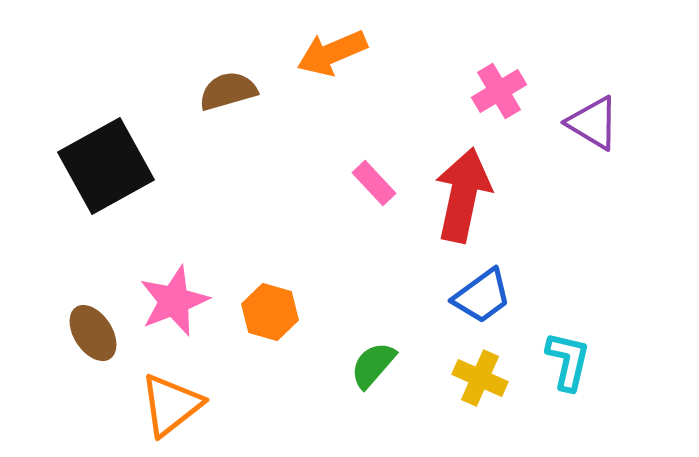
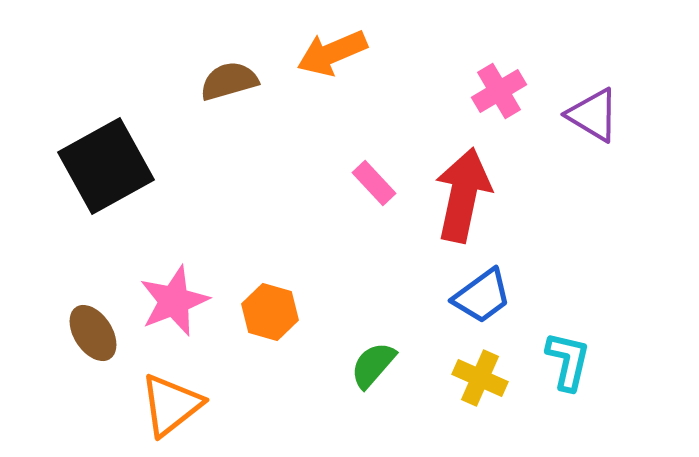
brown semicircle: moved 1 px right, 10 px up
purple triangle: moved 8 px up
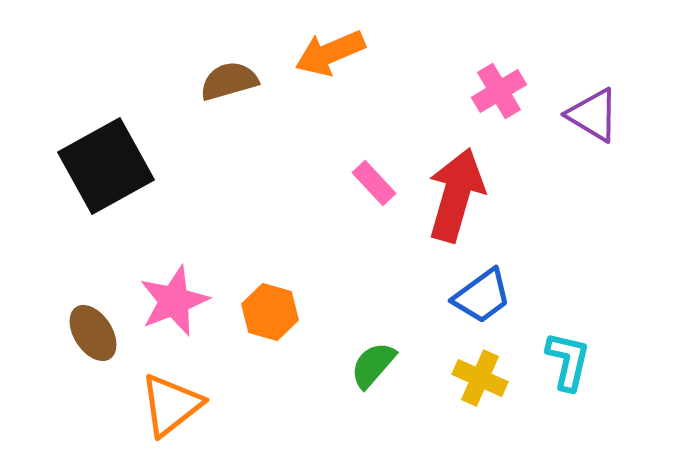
orange arrow: moved 2 px left
red arrow: moved 7 px left; rotated 4 degrees clockwise
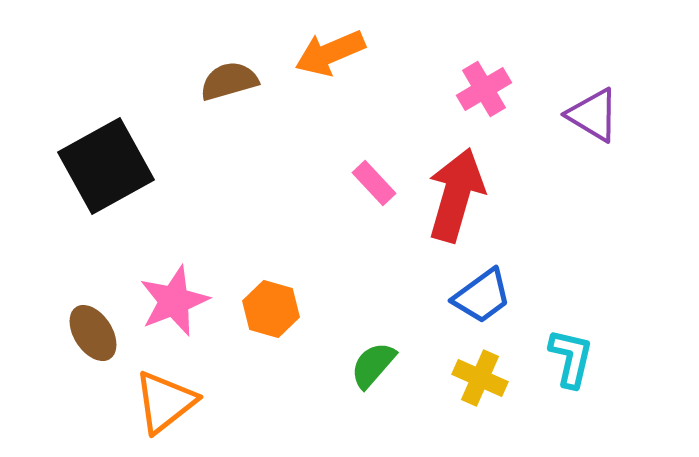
pink cross: moved 15 px left, 2 px up
orange hexagon: moved 1 px right, 3 px up
cyan L-shape: moved 3 px right, 3 px up
orange triangle: moved 6 px left, 3 px up
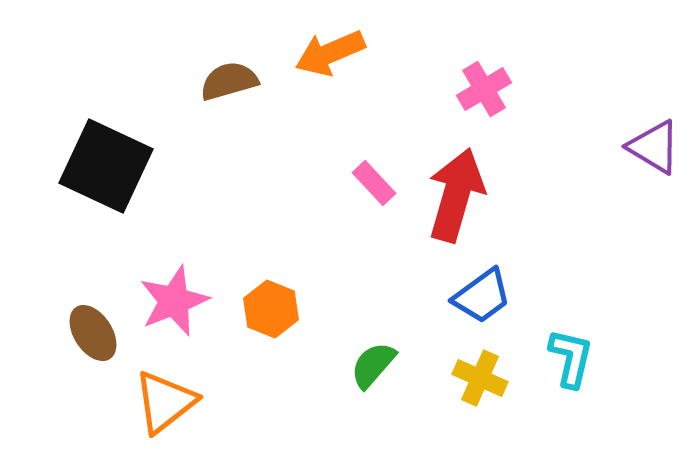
purple triangle: moved 61 px right, 32 px down
black square: rotated 36 degrees counterclockwise
orange hexagon: rotated 6 degrees clockwise
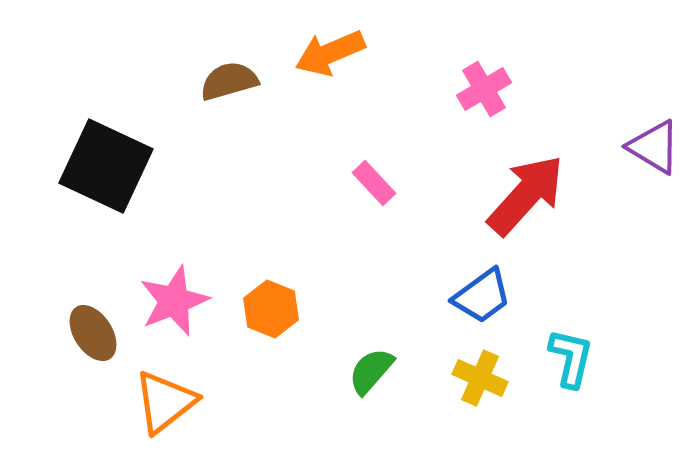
red arrow: moved 70 px right; rotated 26 degrees clockwise
green semicircle: moved 2 px left, 6 px down
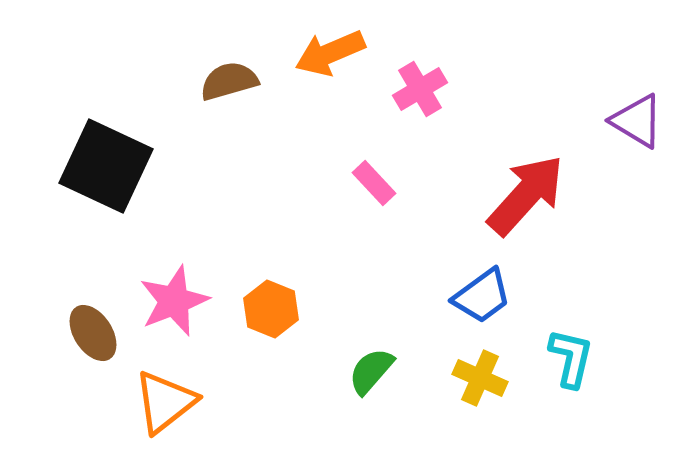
pink cross: moved 64 px left
purple triangle: moved 17 px left, 26 px up
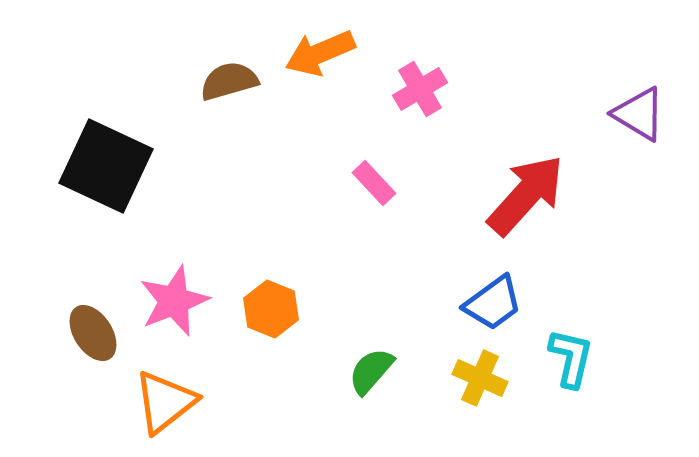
orange arrow: moved 10 px left
purple triangle: moved 2 px right, 7 px up
blue trapezoid: moved 11 px right, 7 px down
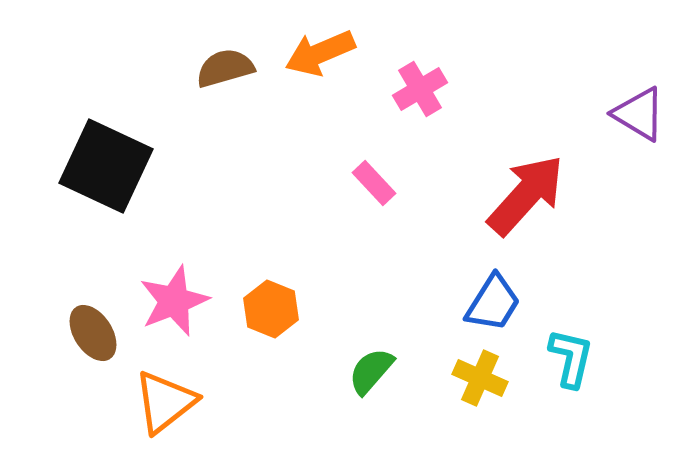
brown semicircle: moved 4 px left, 13 px up
blue trapezoid: rotated 22 degrees counterclockwise
